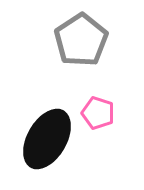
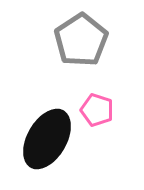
pink pentagon: moved 1 px left, 3 px up
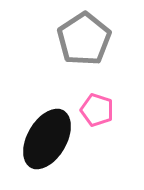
gray pentagon: moved 3 px right, 1 px up
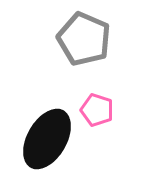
gray pentagon: rotated 16 degrees counterclockwise
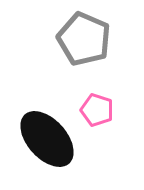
black ellipse: rotated 72 degrees counterclockwise
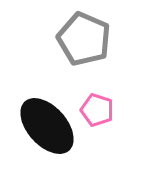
black ellipse: moved 13 px up
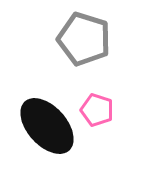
gray pentagon: rotated 6 degrees counterclockwise
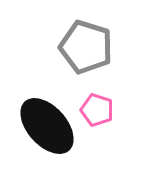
gray pentagon: moved 2 px right, 8 px down
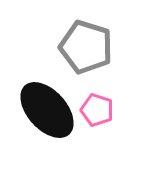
black ellipse: moved 16 px up
